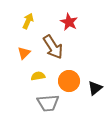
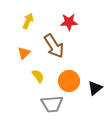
red star: rotated 30 degrees counterclockwise
brown arrow: moved 1 px right, 1 px up
yellow semicircle: rotated 64 degrees clockwise
gray trapezoid: moved 4 px right, 1 px down
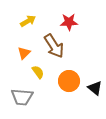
yellow arrow: rotated 35 degrees clockwise
yellow semicircle: moved 4 px up
black triangle: rotated 42 degrees counterclockwise
gray trapezoid: moved 30 px left, 7 px up; rotated 10 degrees clockwise
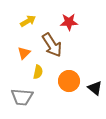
brown arrow: moved 2 px left, 1 px up
yellow semicircle: rotated 48 degrees clockwise
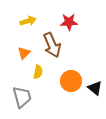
yellow arrow: rotated 14 degrees clockwise
brown arrow: rotated 10 degrees clockwise
orange circle: moved 2 px right
gray trapezoid: rotated 110 degrees counterclockwise
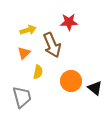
yellow arrow: moved 9 px down
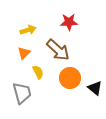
brown arrow: moved 6 px right, 5 px down; rotated 25 degrees counterclockwise
yellow semicircle: rotated 40 degrees counterclockwise
orange circle: moved 1 px left, 3 px up
gray trapezoid: moved 4 px up
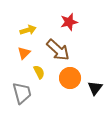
red star: rotated 12 degrees counterclockwise
yellow semicircle: moved 1 px right
black triangle: rotated 28 degrees clockwise
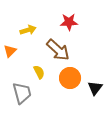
red star: rotated 12 degrees clockwise
orange triangle: moved 14 px left, 2 px up
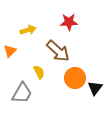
brown arrow: moved 1 px down
orange circle: moved 5 px right
gray trapezoid: rotated 45 degrees clockwise
